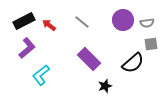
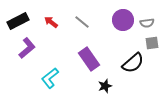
black rectangle: moved 6 px left
red arrow: moved 2 px right, 3 px up
gray square: moved 1 px right, 1 px up
purple rectangle: rotated 10 degrees clockwise
cyan L-shape: moved 9 px right, 3 px down
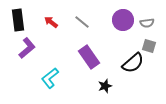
black rectangle: moved 1 px up; rotated 70 degrees counterclockwise
gray square: moved 3 px left, 3 px down; rotated 24 degrees clockwise
purple rectangle: moved 2 px up
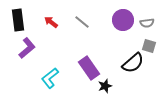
purple rectangle: moved 11 px down
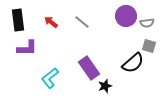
purple circle: moved 3 px right, 4 px up
purple L-shape: rotated 40 degrees clockwise
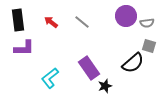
purple L-shape: moved 3 px left
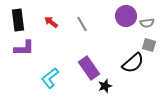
gray line: moved 2 px down; rotated 21 degrees clockwise
gray square: moved 1 px up
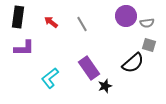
black rectangle: moved 3 px up; rotated 15 degrees clockwise
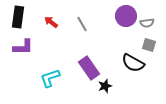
purple L-shape: moved 1 px left, 1 px up
black semicircle: rotated 70 degrees clockwise
cyan L-shape: rotated 20 degrees clockwise
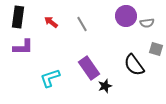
gray square: moved 7 px right, 4 px down
black semicircle: moved 1 px right, 2 px down; rotated 25 degrees clockwise
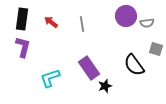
black rectangle: moved 4 px right, 2 px down
gray line: rotated 21 degrees clockwise
purple L-shape: rotated 75 degrees counterclockwise
